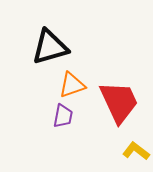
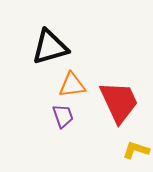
orange triangle: rotated 12 degrees clockwise
purple trapezoid: rotated 30 degrees counterclockwise
yellow L-shape: moved 1 px up; rotated 20 degrees counterclockwise
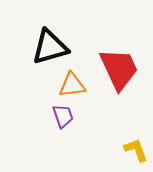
red trapezoid: moved 33 px up
yellow L-shape: rotated 52 degrees clockwise
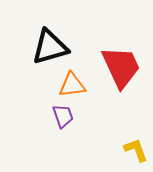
red trapezoid: moved 2 px right, 2 px up
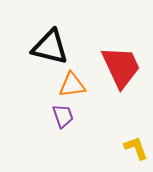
black triangle: rotated 30 degrees clockwise
yellow L-shape: moved 2 px up
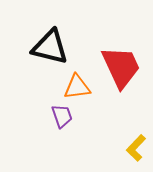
orange triangle: moved 5 px right, 2 px down
purple trapezoid: moved 1 px left
yellow L-shape: rotated 116 degrees counterclockwise
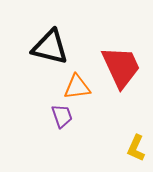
yellow L-shape: rotated 20 degrees counterclockwise
